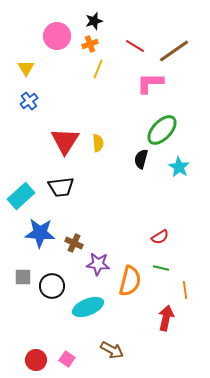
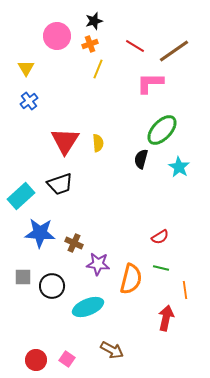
black trapezoid: moved 1 px left, 3 px up; rotated 12 degrees counterclockwise
orange semicircle: moved 1 px right, 2 px up
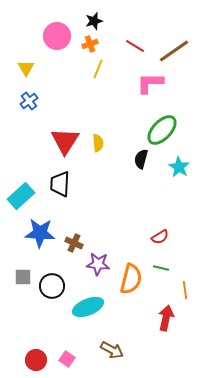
black trapezoid: rotated 112 degrees clockwise
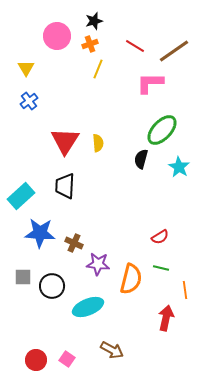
black trapezoid: moved 5 px right, 2 px down
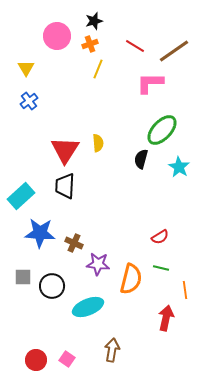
red triangle: moved 9 px down
brown arrow: rotated 110 degrees counterclockwise
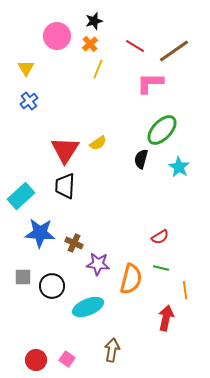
orange cross: rotated 21 degrees counterclockwise
yellow semicircle: rotated 60 degrees clockwise
